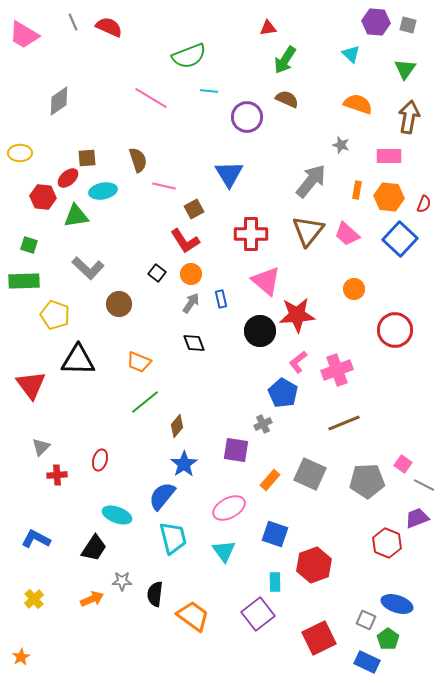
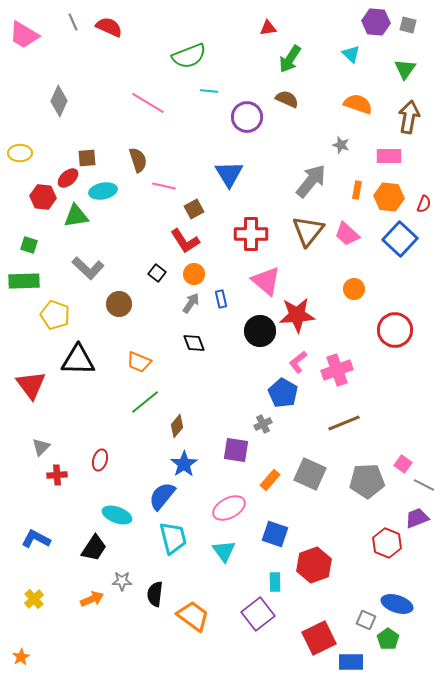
green arrow at (285, 60): moved 5 px right, 1 px up
pink line at (151, 98): moved 3 px left, 5 px down
gray diamond at (59, 101): rotated 32 degrees counterclockwise
orange circle at (191, 274): moved 3 px right
blue rectangle at (367, 662): moved 16 px left; rotated 25 degrees counterclockwise
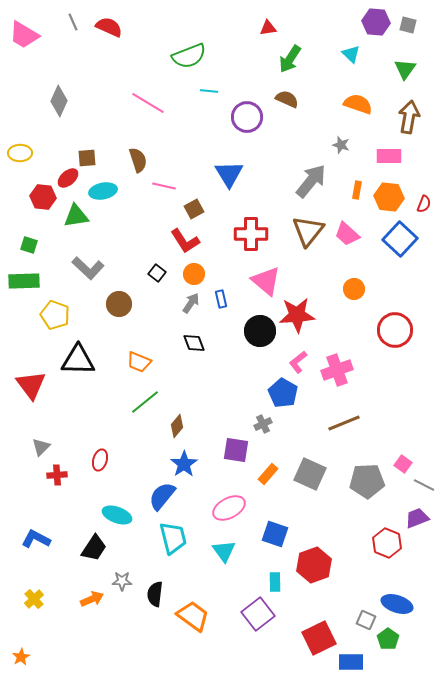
orange rectangle at (270, 480): moved 2 px left, 6 px up
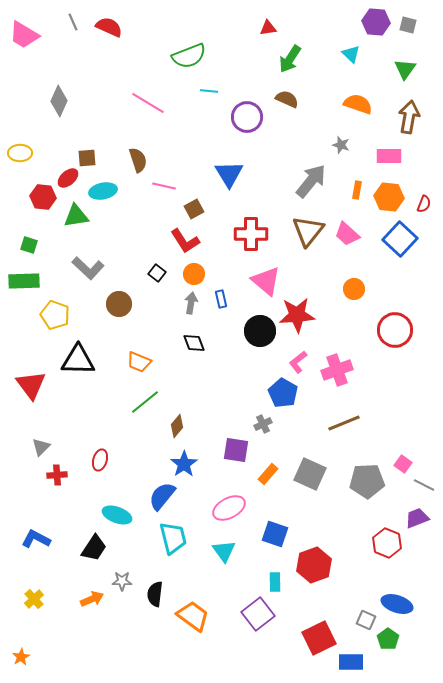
gray arrow at (191, 303): rotated 25 degrees counterclockwise
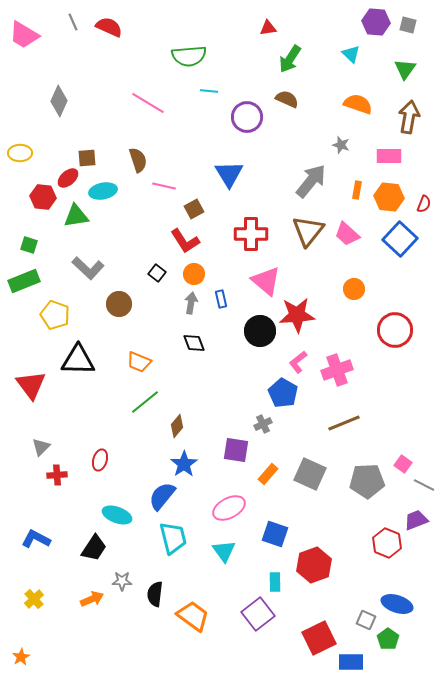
green semicircle at (189, 56): rotated 16 degrees clockwise
green rectangle at (24, 281): rotated 20 degrees counterclockwise
purple trapezoid at (417, 518): moved 1 px left, 2 px down
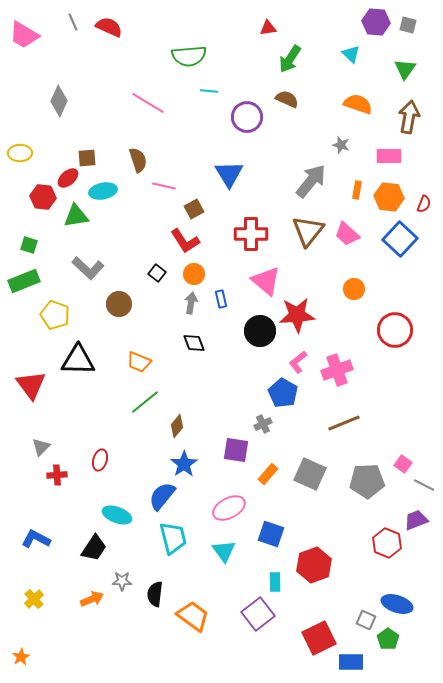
blue square at (275, 534): moved 4 px left
